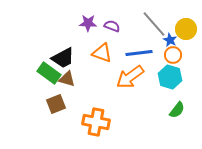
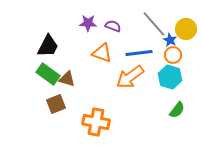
purple semicircle: moved 1 px right
black trapezoid: moved 15 px left, 12 px up; rotated 35 degrees counterclockwise
green rectangle: moved 1 px left, 1 px down
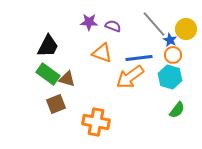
purple star: moved 1 px right, 1 px up
blue line: moved 5 px down
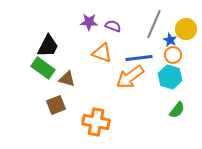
gray line: rotated 64 degrees clockwise
green rectangle: moved 5 px left, 6 px up
brown square: moved 1 px down
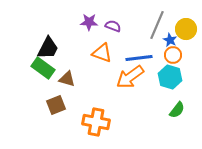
gray line: moved 3 px right, 1 px down
black trapezoid: moved 2 px down
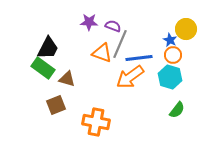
gray line: moved 37 px left, 19 px down
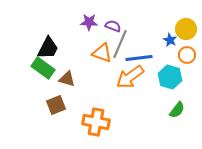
orange circle: moved 14 px right
